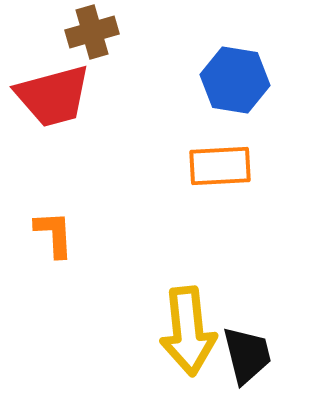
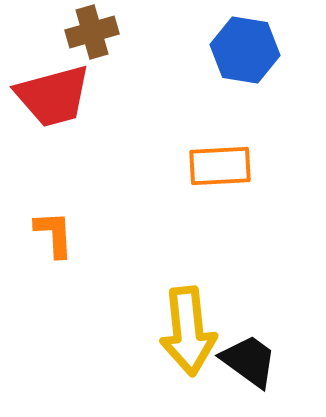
blue hexagon: moved 10 px right, 30 px up
black trapezoid: moved 2 px right, 6 px down; rotated 40 degrees counterclockwise
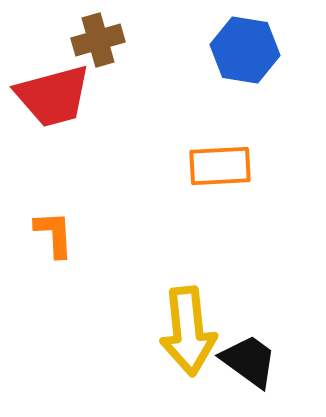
brown cross: moved 6 px right, 8 px down
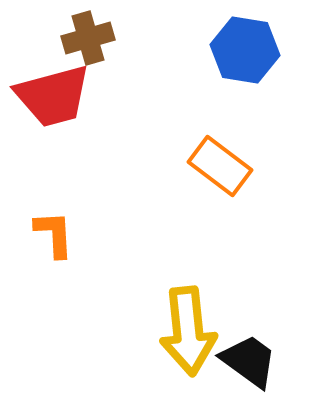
brown cross: moved 10 px left, 2 px up
orange rectangle: rotated 40 degrees clockwise
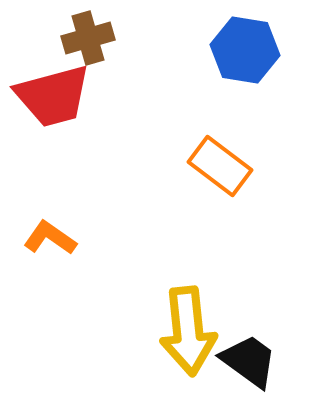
orange L-shape: moved 4 px left, 4 px down; rotated 52 degrees counterclockwise
